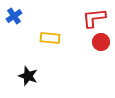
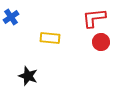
blue cross: moved 3 px left, 1 px down
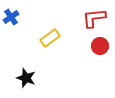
yellow rectangle: rotated 42 degrees counterclockwise
red circle: moved 1 px left, 4 px down
black star: moved 2 px left, 2 px down
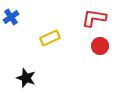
red L-shape: rotated 15 degrees clockwise
yellow rectangle: rotated 12 degrees clockwise
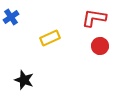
black star: moved 2 px left, 2 px down
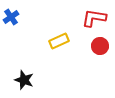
yellow rectangle: moved 9 px right, 3 px down
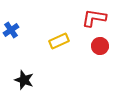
blue cross: moved 13 px down
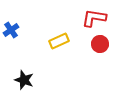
red circle: moved 2 px up
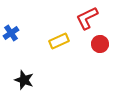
red L-shape: moved 7 px left; rotated 35 degrees counterclockwise
blue cross: moved 3 px down
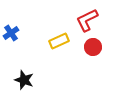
red L-shape: moved 2 px down
red circle: moved 7 px left, 3 px down
